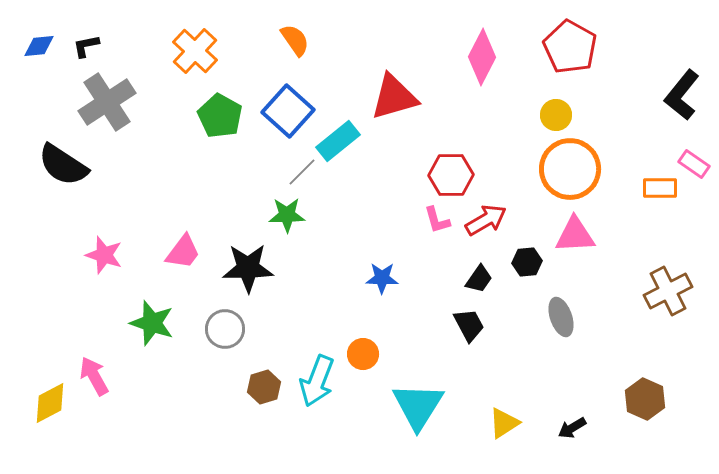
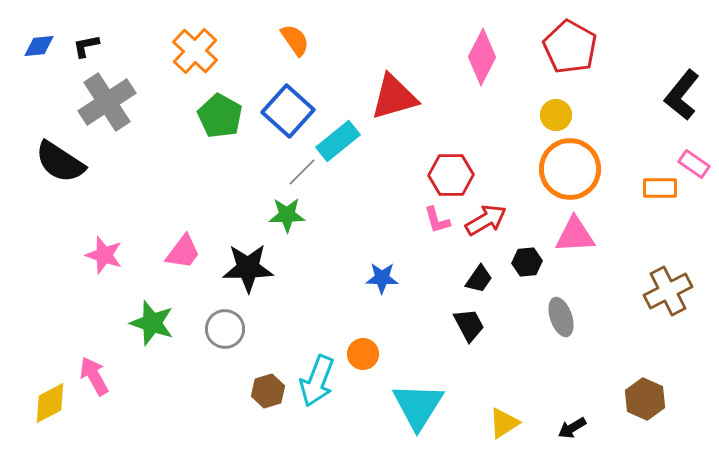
black semicircle at (63, 165): moved 3 px left, 3 px up
brown hexagon at (264, 387): moved 4 px right, 4 px down
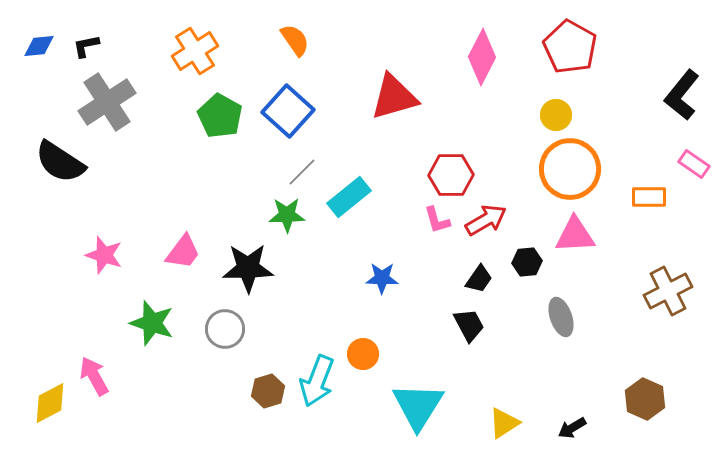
orange cross at (195, 51): rotated 15 degrees clockwise
cyan rectangle at (338, 141): moved 11 px right, 56 px down
orange rectangle at (660, 188): moved 11 px left, 9 px down
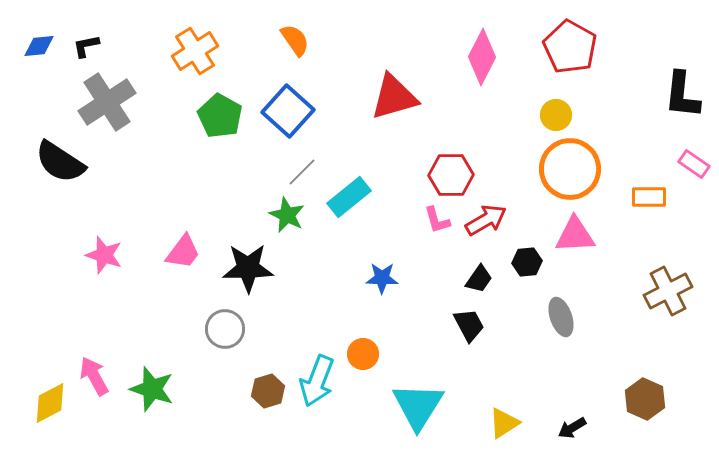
black L-shape at (682, 95): rotated 33 degrees counterclockwise
green star at (287, 215): rotated 27 degrees clockwise
green star at (152, 323): moved 66 px down
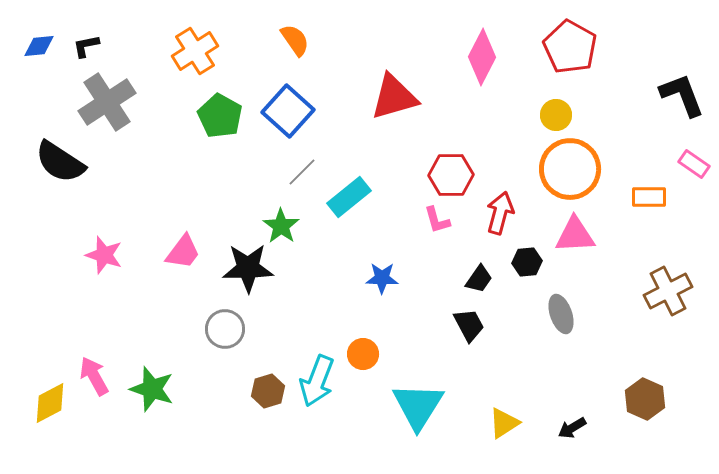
black L-shape at (682, 95): rotated 153 degrees clockwise
green star at (287, 215): moved 6 px left, 11 px down; rotated 9 degrees clockwise
red arrow at (486, 220): moved 14 px right, 7 px up; rotated 45 degrees counterclockwise
gray ellipse at (561, 317): moved 3 px up
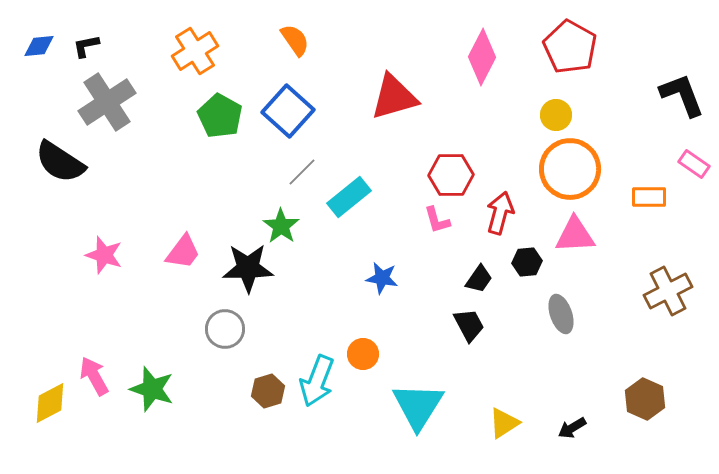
blue star at (382, 278): rotated 8 degrees clockwise
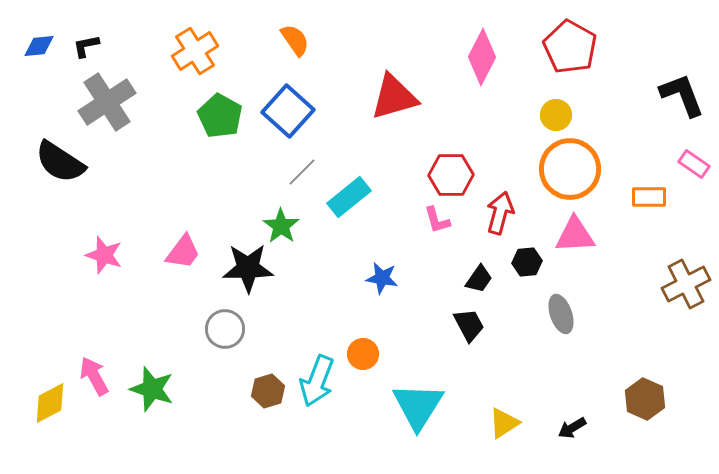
brown cross at (668, 291): moved 18 px right, 7 px up
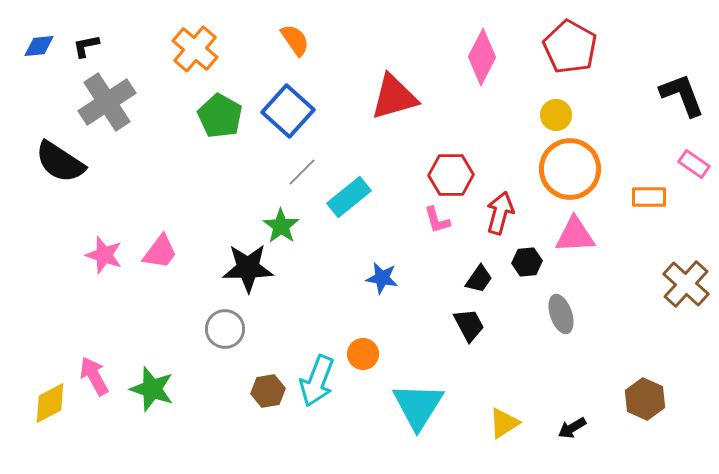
orange cross at (195, 51): moved 2 px up; rotated 18 degrees counterclockwise
pink trapezoid at (183, 252): moved 23 px left
brown cross at (686, 284): rotated 21 degrees counterclockwise
brown hexagon at (268, 391): rotated 8 degrees clockwise
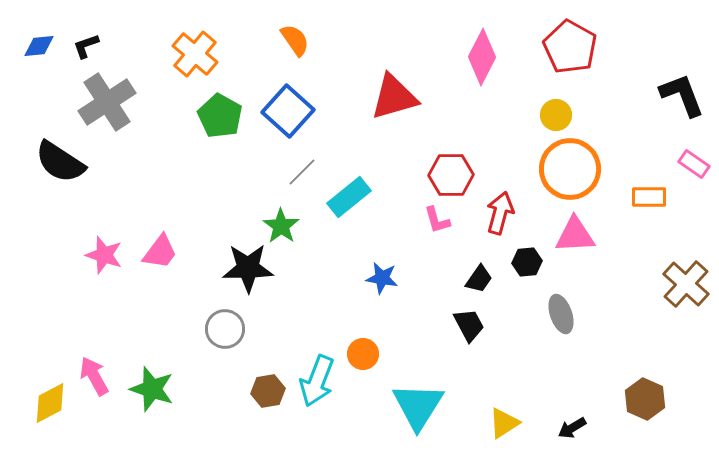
black L-shape at (86, 46): rotated 8 degrees counterclockwise
orange cross at (195, 49): moved 5 px down
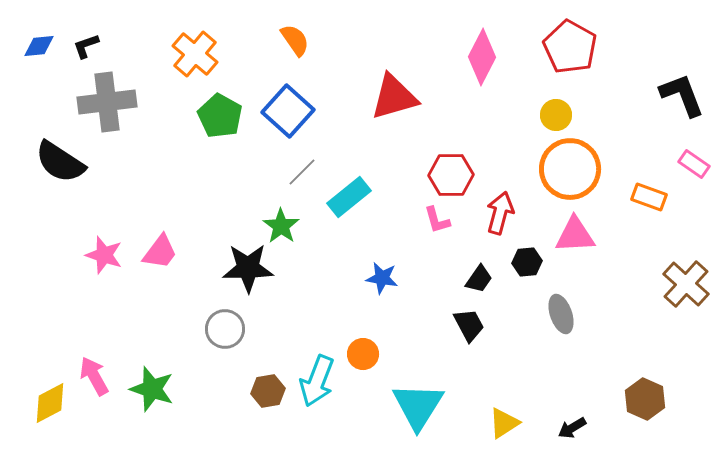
gray cross at (107, 102): rotated 26 degrees clockwise
orange rectangle at (649, 197): rotated 20 degrees clockwise
